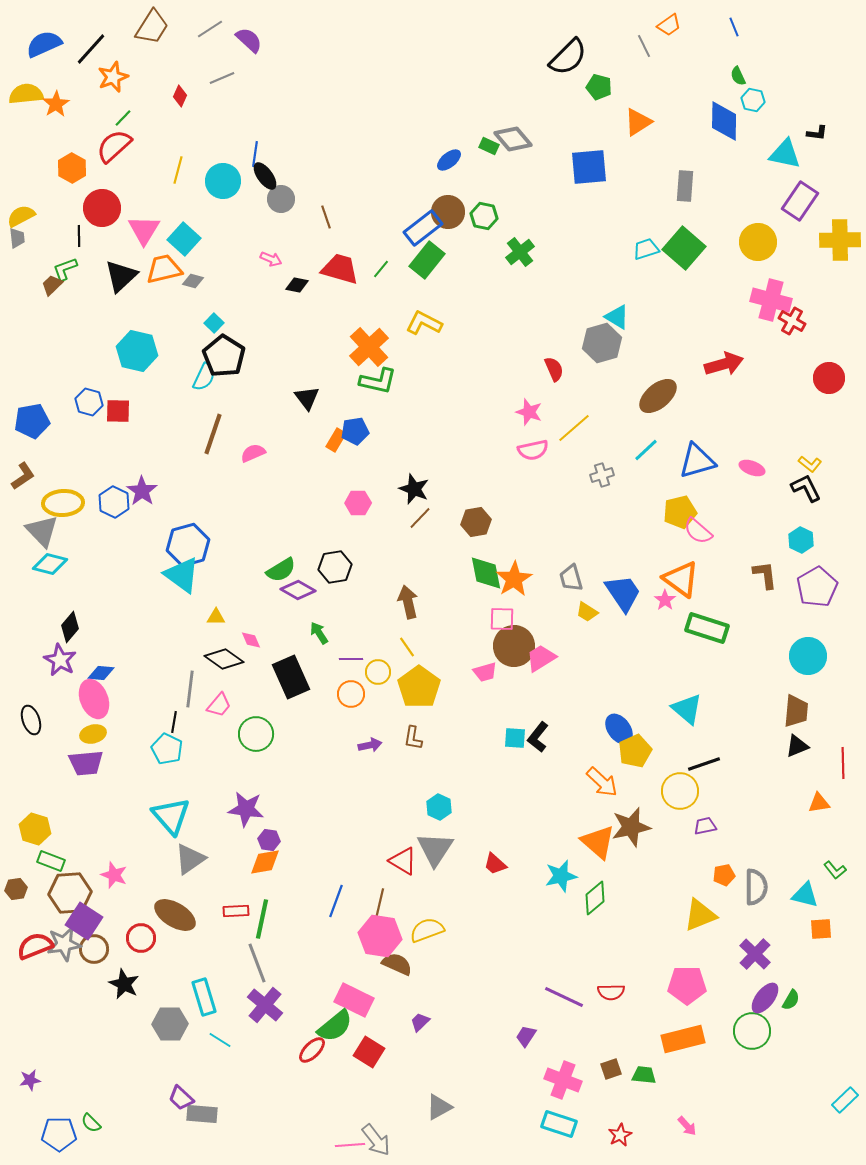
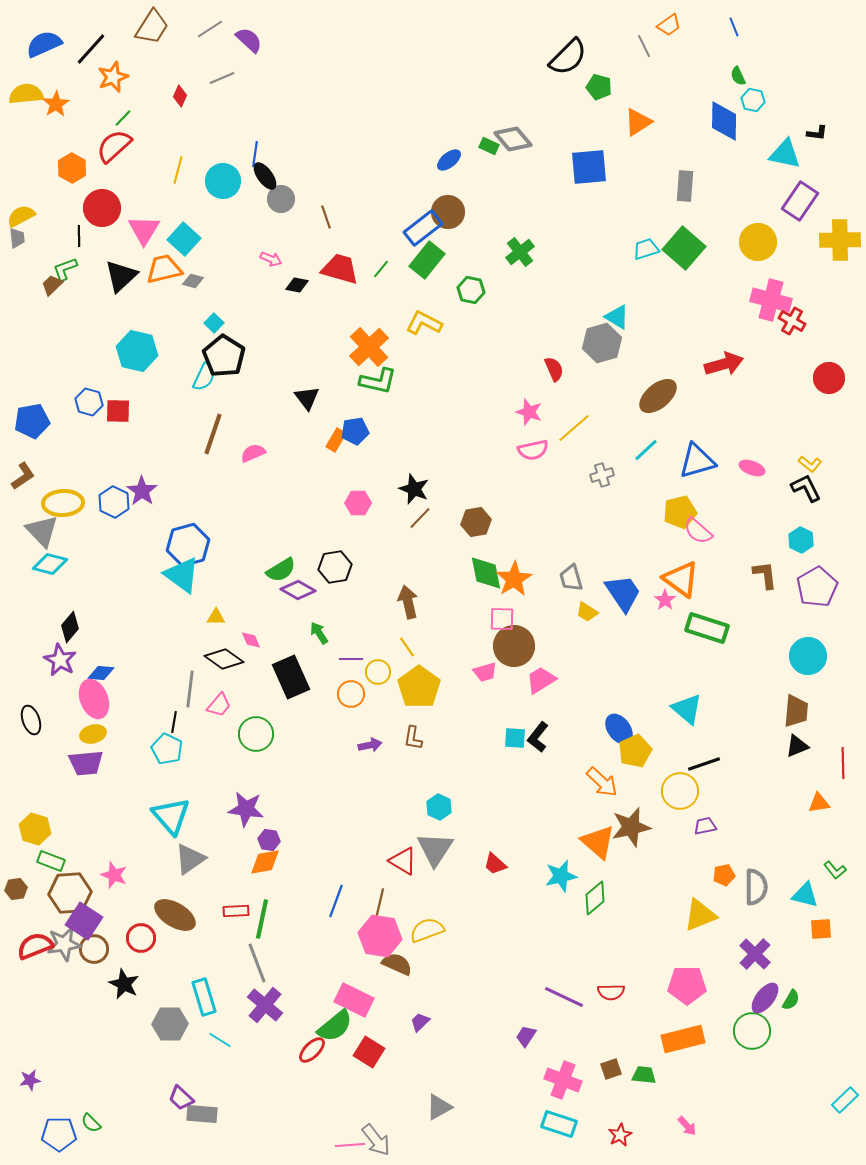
green hexagon at (484, 216): moved 13 px left, 74 px down
pink trapezoid at (541, 658): moved 22 px down
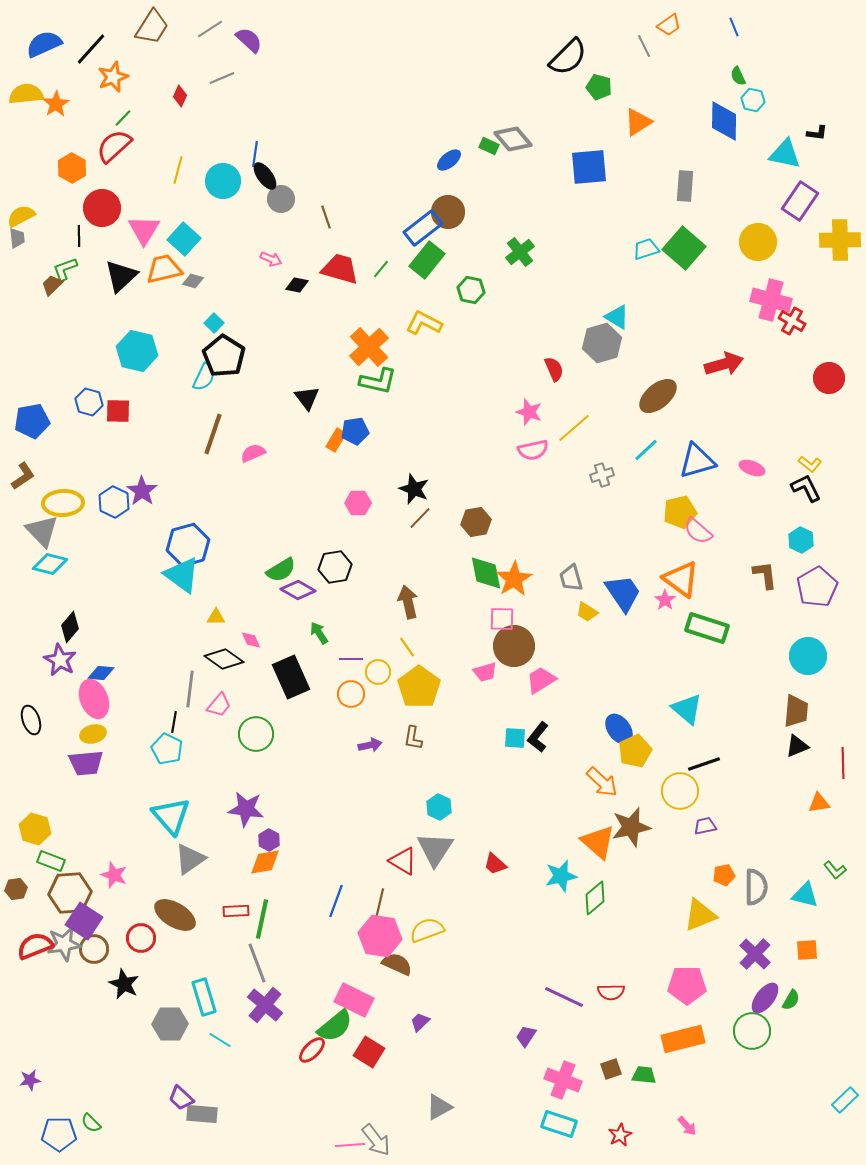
purple hexagon at (269, 840): rotated 20 degrees clockwise
orange square at (821, 929): moved 14 px left, 21 px down
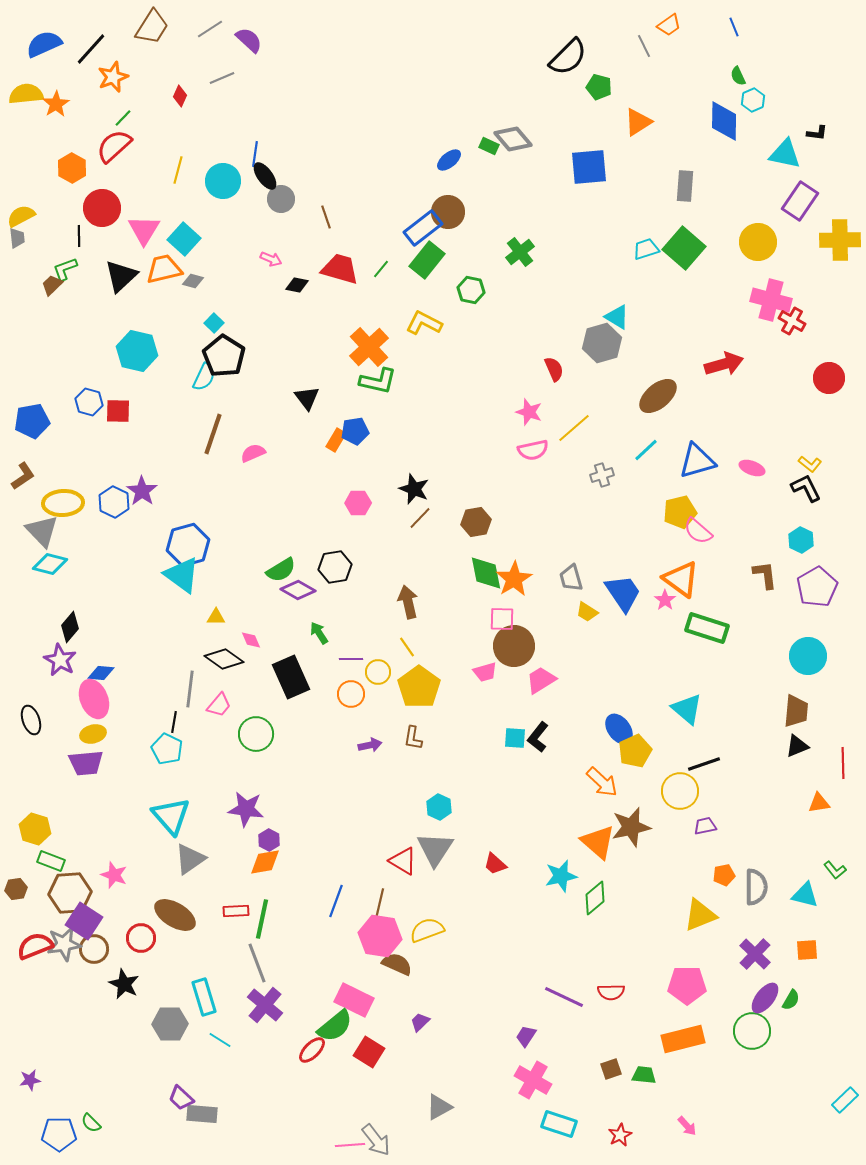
cyan hexagon at (753, 100): rotated 25 degrees clockwise
pink cross at (563, 1080): moved 30 px left; rotated 9 degrees clockwise
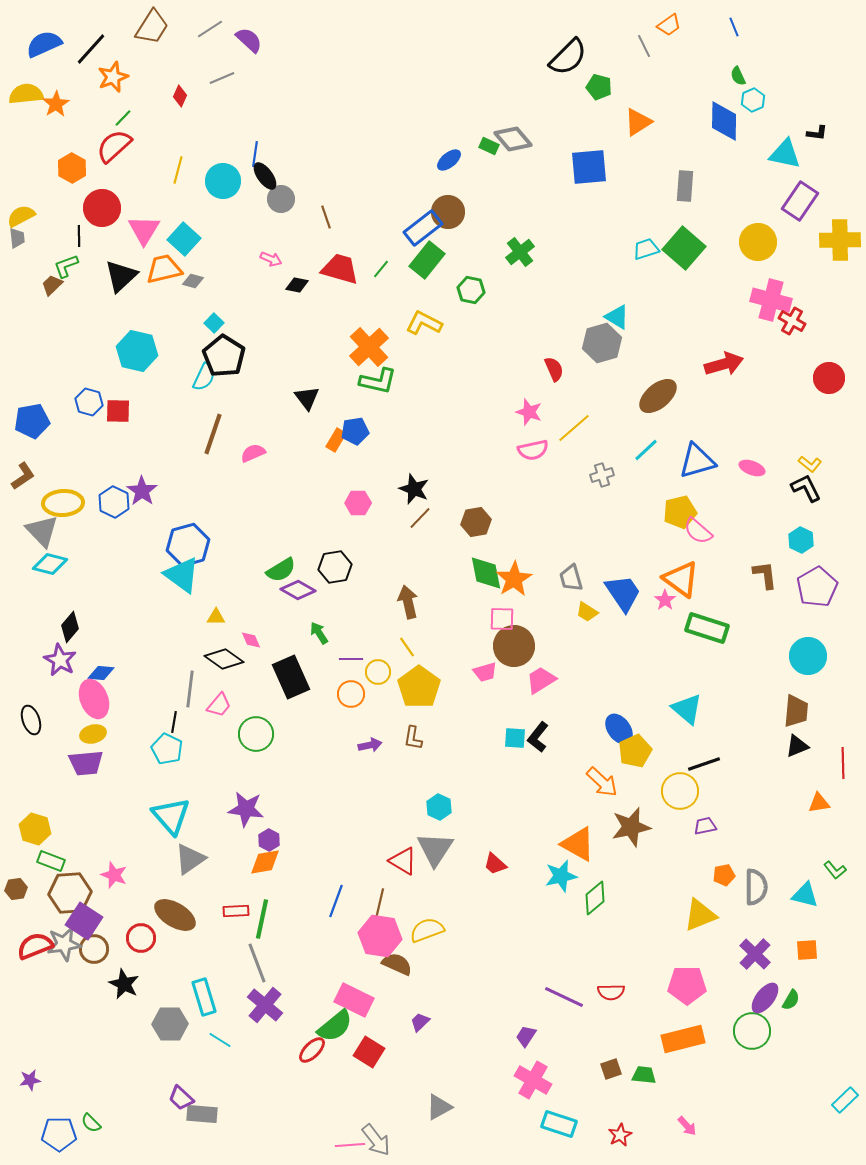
green L-shape at (65, 269): moved 1 px right, 3 px up
orange triangle at (598, 842): moved 20 px left, 2 px down; rotated 12 degrees counterclockwise
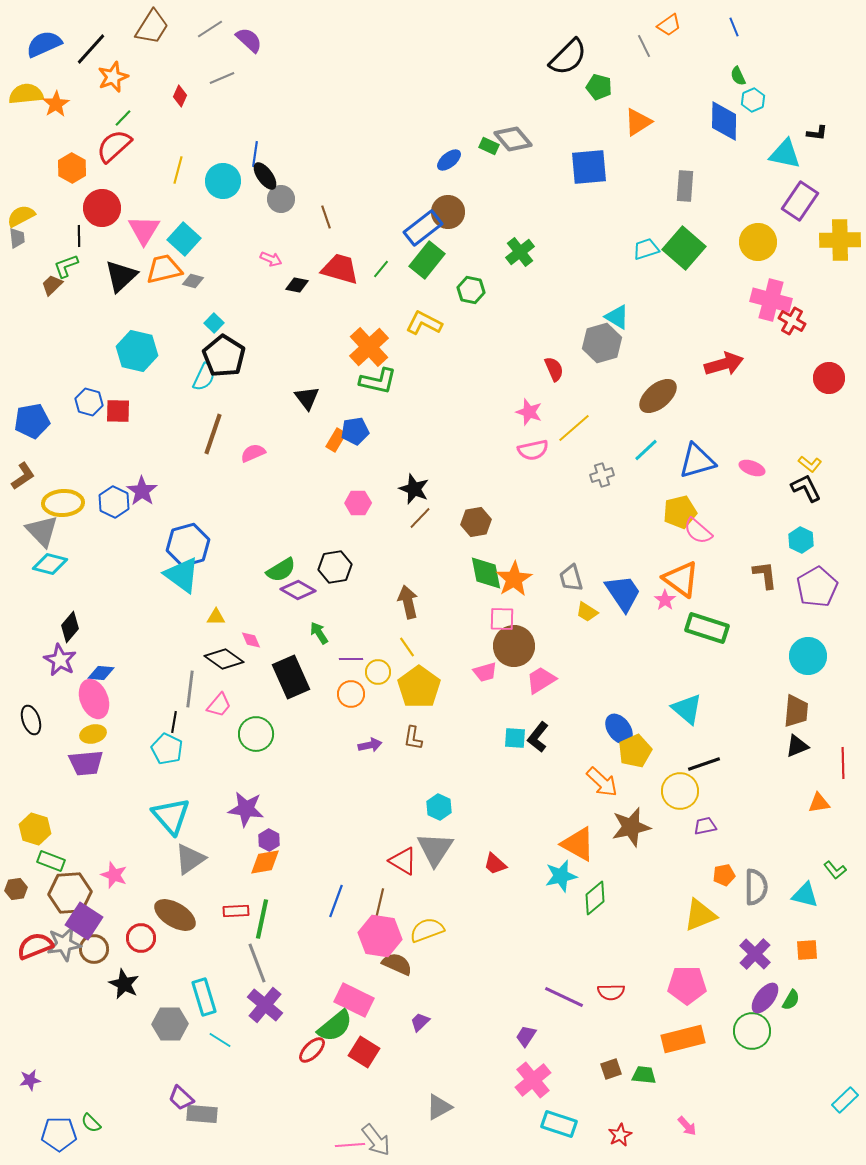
red square at (369, 1052): moved 5 px left
pink cross at (533, 1080): rotated 21 degrees clockwise
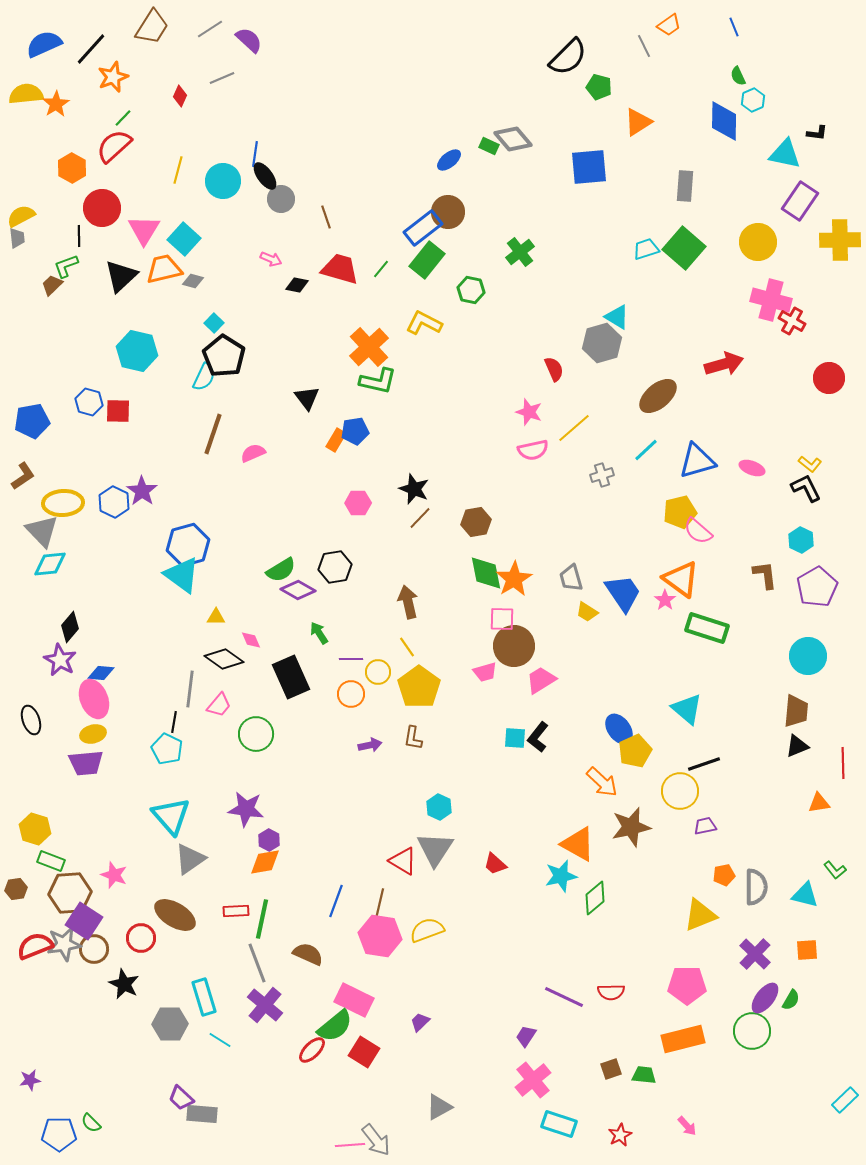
cyan diamond at (50, 564): rotated 20 degrees counterclockwise
brown semicircle at (397, 964): moved 89 px left, 10 px up
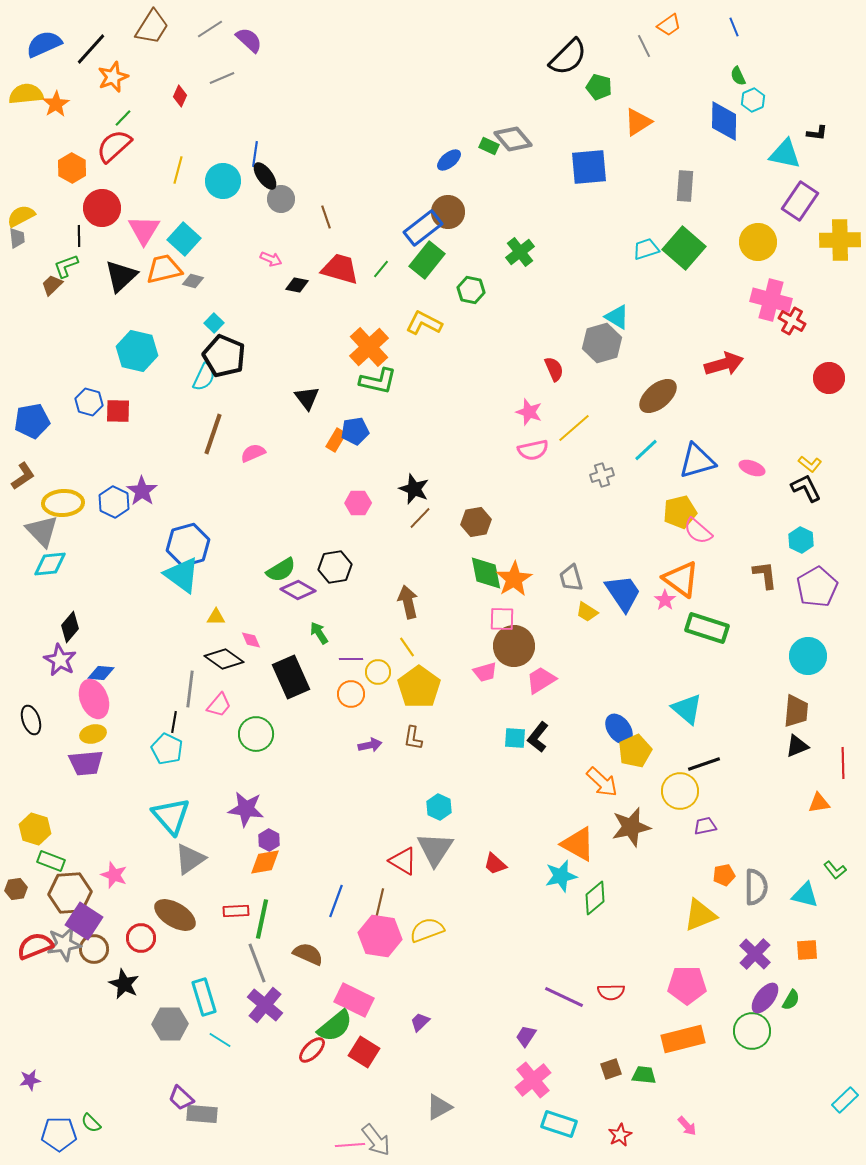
black pentagon at (224, 356): rotated 9 degrees counterclockwise
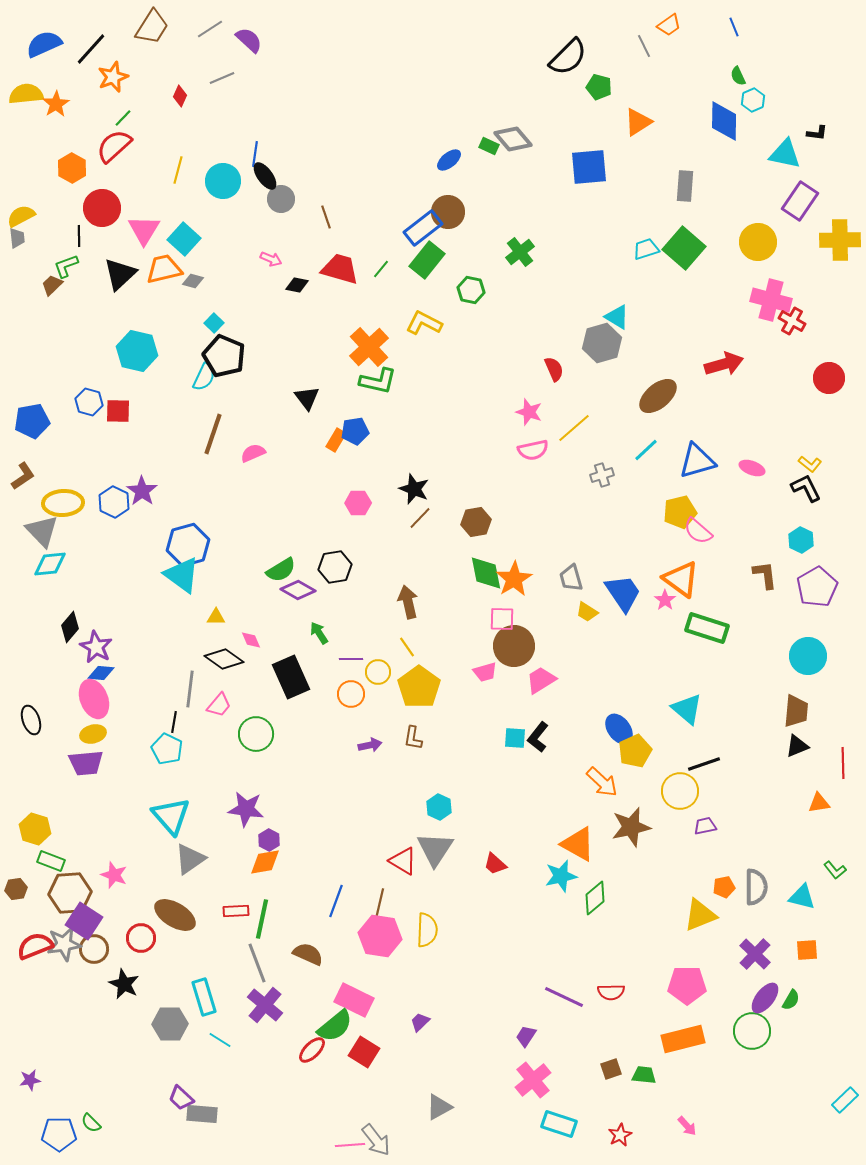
black triangle at (121, 276): moved 1 px left, 2 px up
purple star at (60, 660): moved 36 px right, 13 px up
orange pentagon at (724, 875): moved 12 px down
cyan triangle at (805, 895): moved 3 px left, 2 px down
yellow semicircle at (427, 930): rotated 112 degrees clockwise
